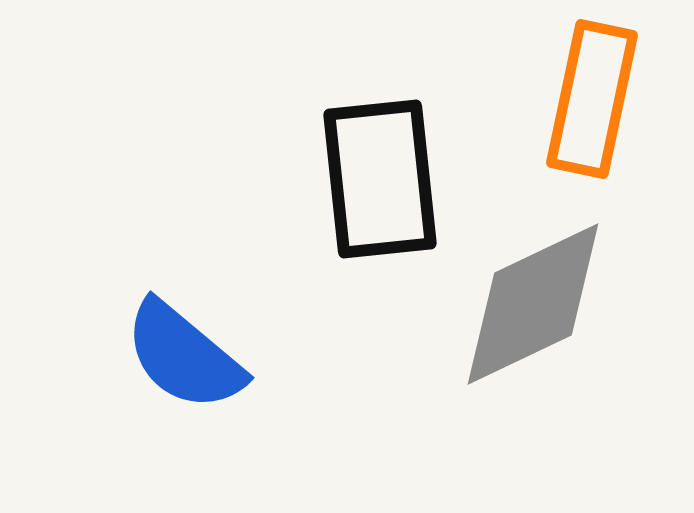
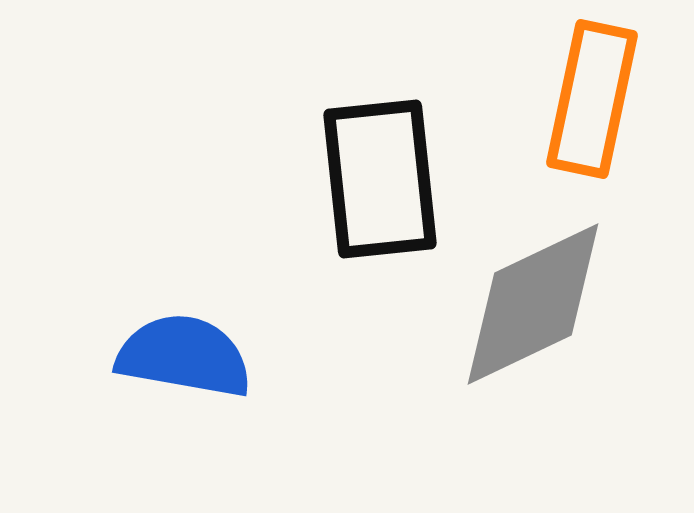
blue semicircle: rotated 150 degrees clockwise
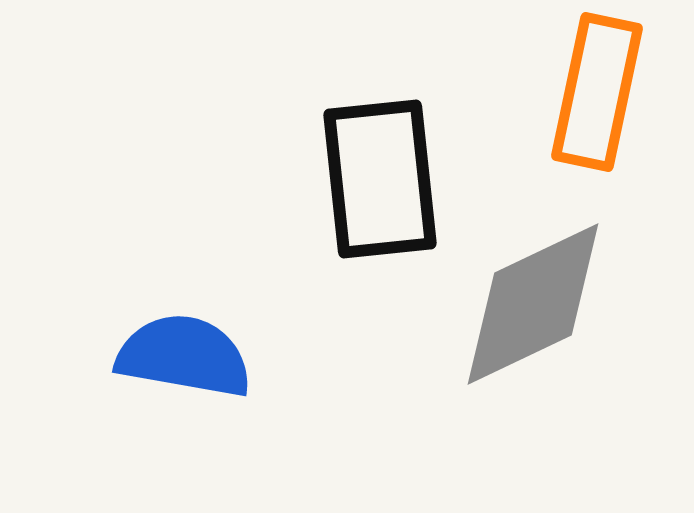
orange rectangle: moved 5 px right, 7 px up
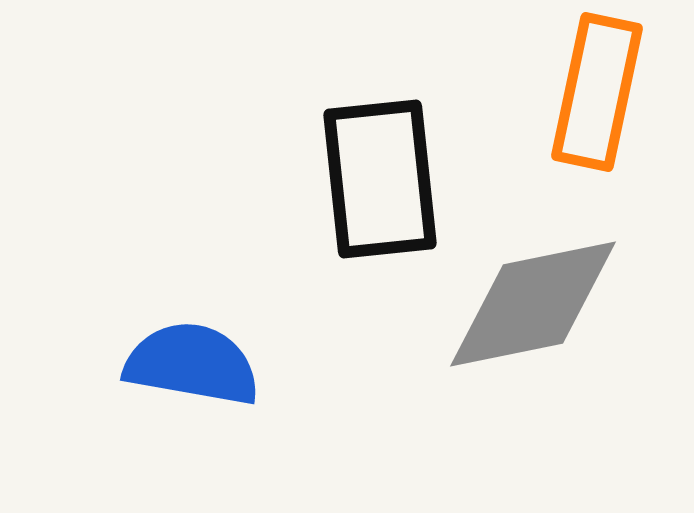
gray diamond: rotated 14 degrees clockwise
blue semicircle: moved 8 px right, 8 px down
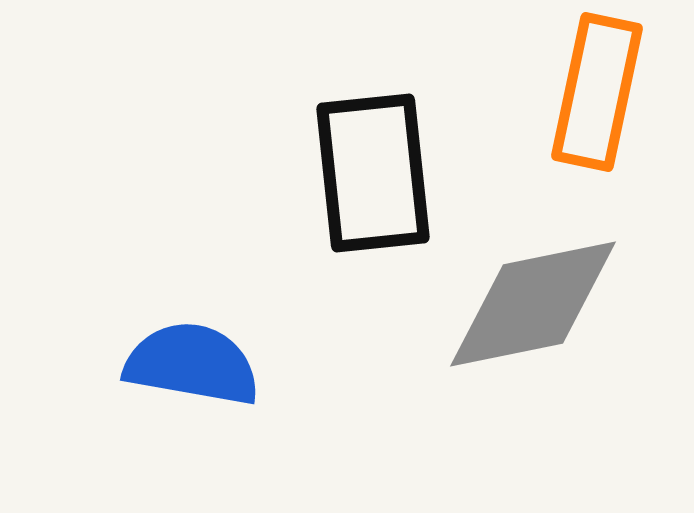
black rectangle: moved 7 px left, 6 px up
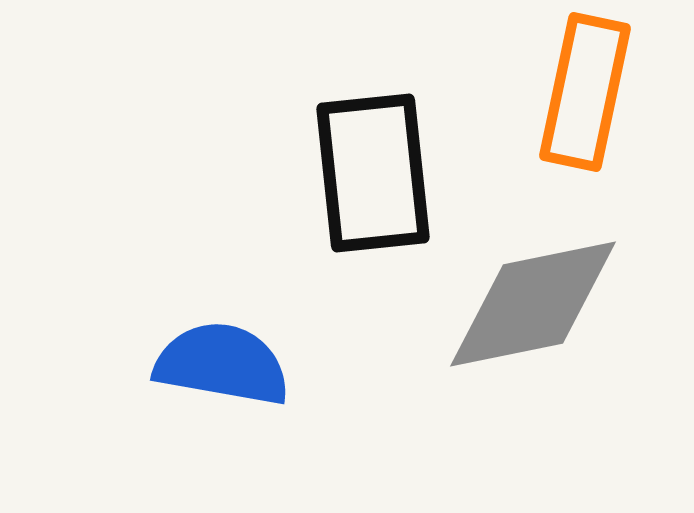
orange rectangle: moved 12 px left
blue semicircle: moved 30 px right
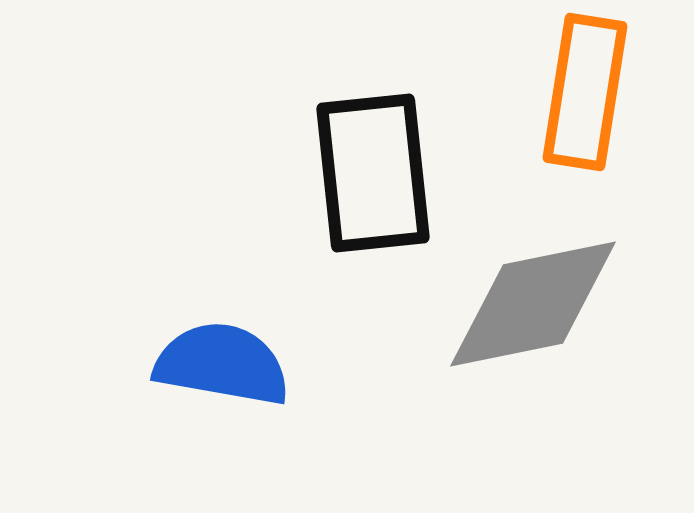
orange rectangle: rotated 3 degrees counterclockwise
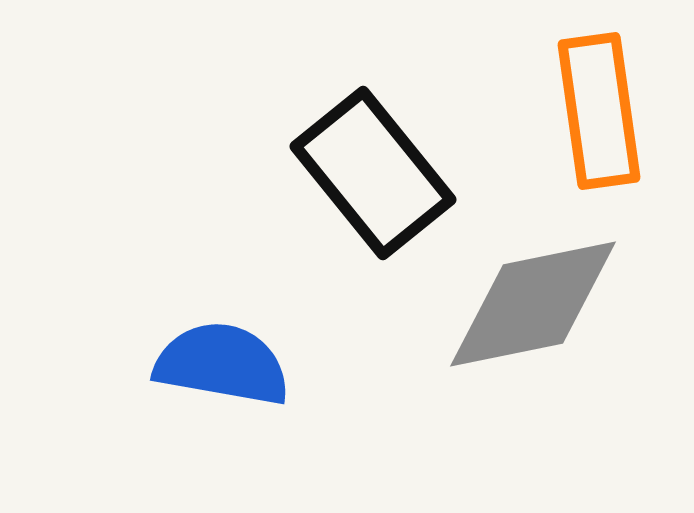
orange rectangle: moved 14 px right, 19 px down; rotated 17 degrees counterclockwise
black rectangle: rotated 33 degrees counterclockwise
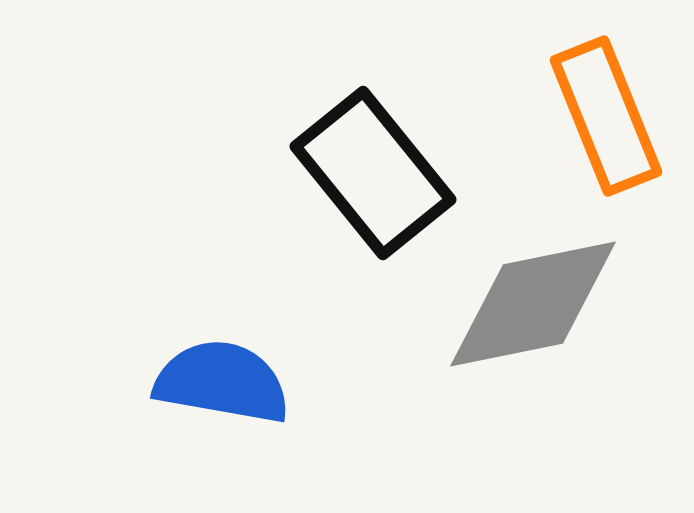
orange rectangle: moved 7 px right, 5 px down; rotated 14 degrees counterclockwise
blue semicircle: moved 18 px down
